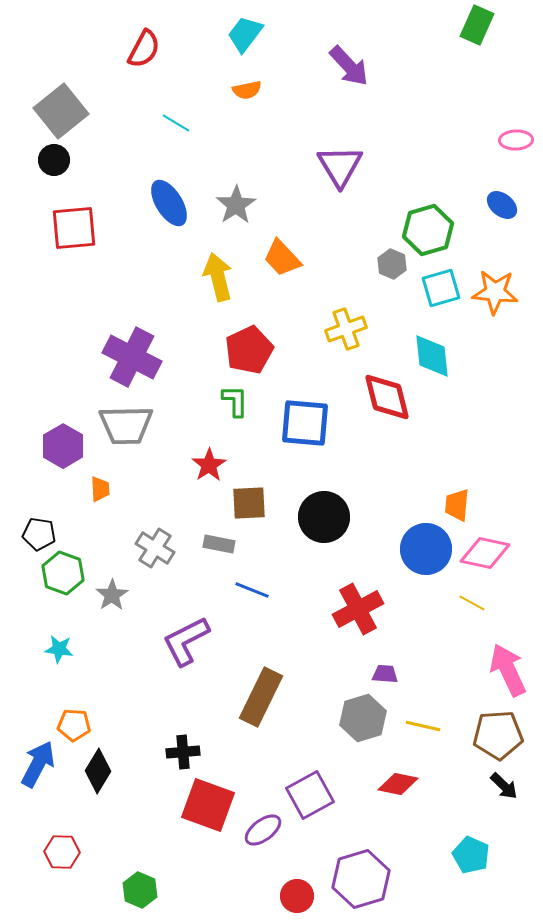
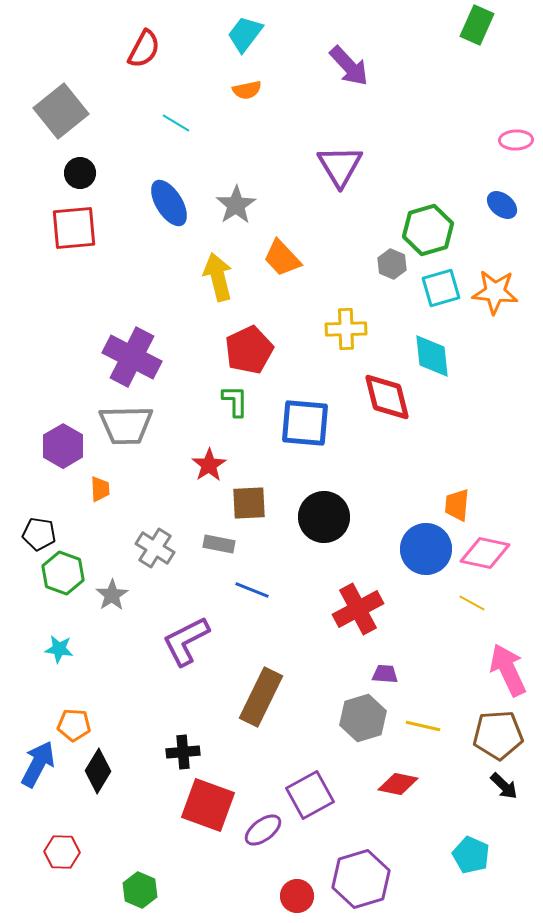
black circle at (54, 160): moved 26 px right, 13 px down
yellow cross at (346, 329): rotated 18 degrees clockwise
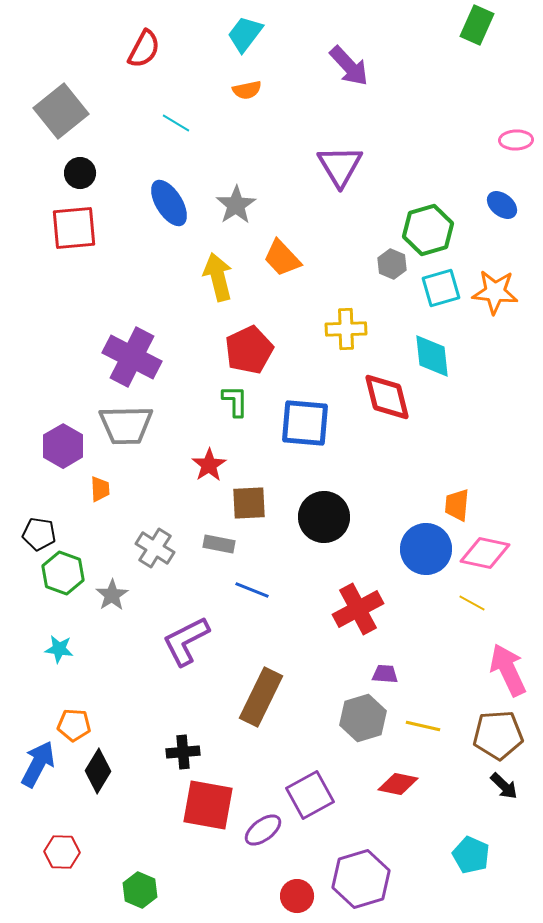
red square at (208, 805): rotated 10 degrees counterclockwise
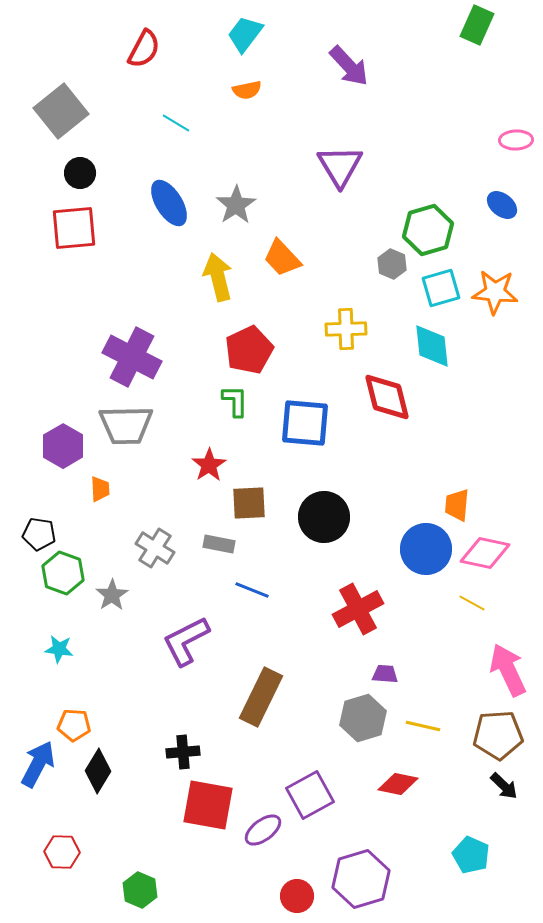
cyan diamond at (432, 356): moved 10 px up
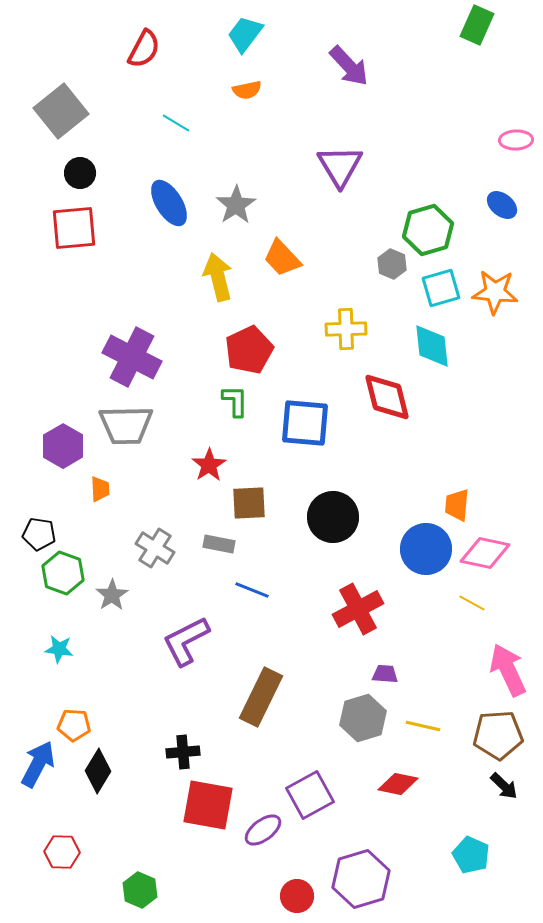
black circle at (324, 517): moved 9 px right
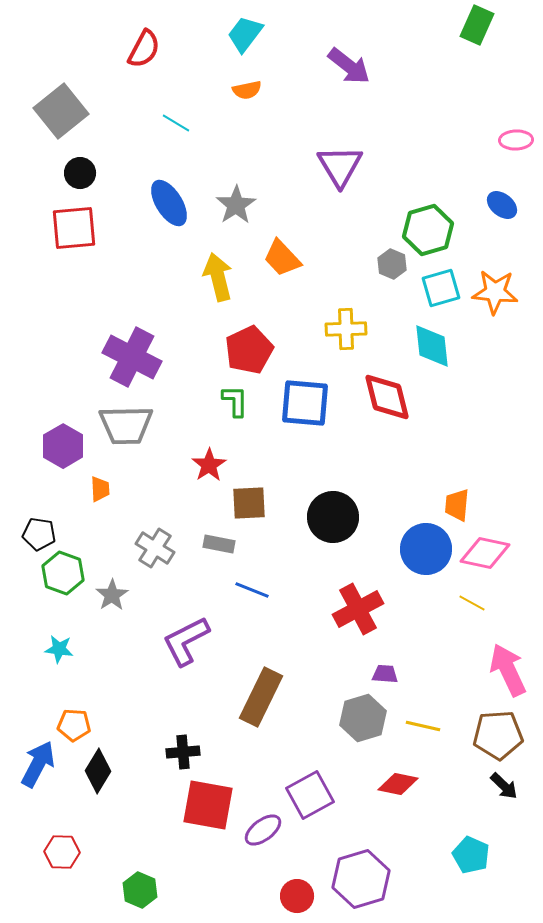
purple arrow at (349, 66): rotated 9 degrees counterclockwise
blue square at (305, 423): moved 20 px up
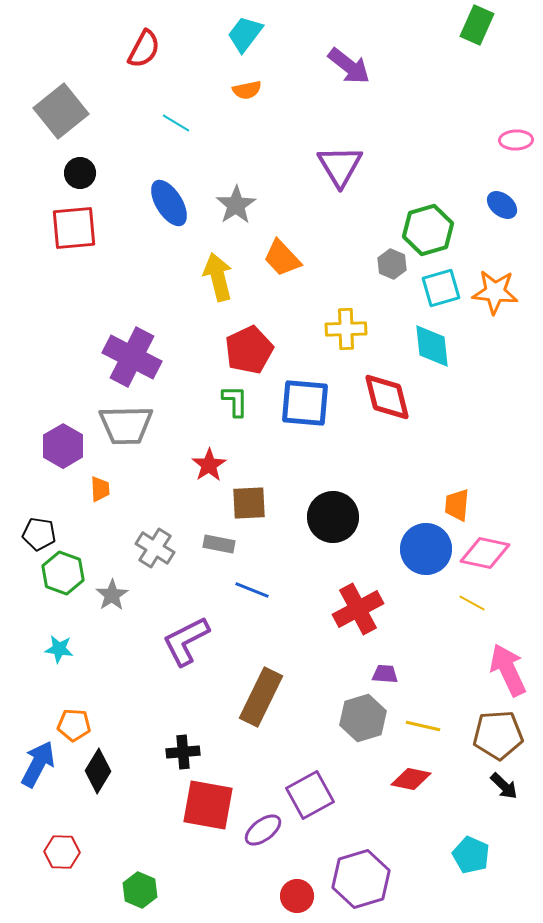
red diamond at (398, 784): moved 13 px right, 5 px up
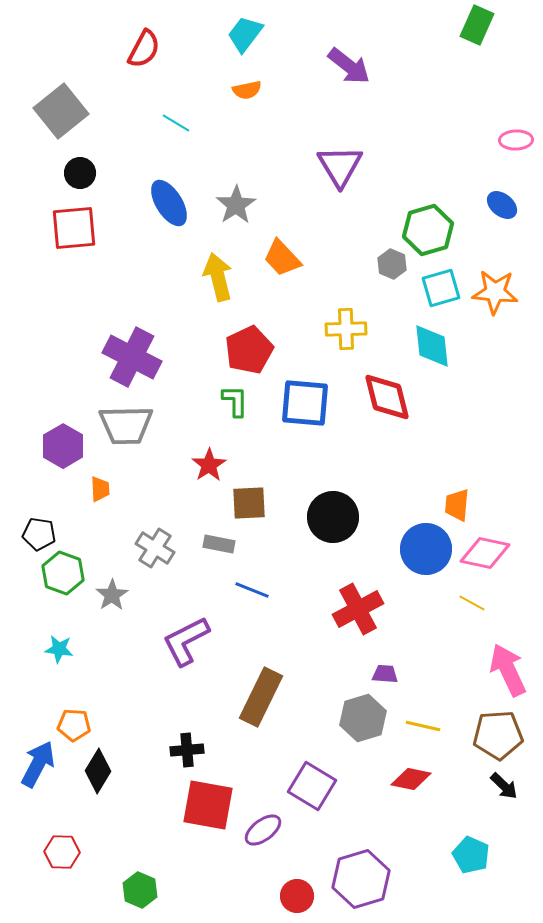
black cross at (183, 752): moved 4 px right, 2 px up
purple square at (310, 795): moved 2 px right, 9 px up; rotated 30 degrees counterclockwise
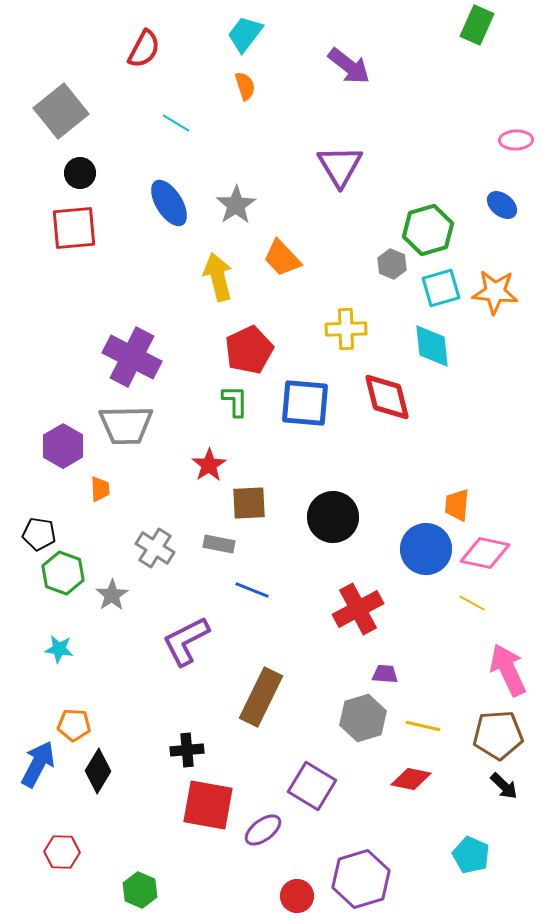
orange semicircle at (247, 90): moved 2 px left, 4 px up; rotated 96 degrees counterclockwise
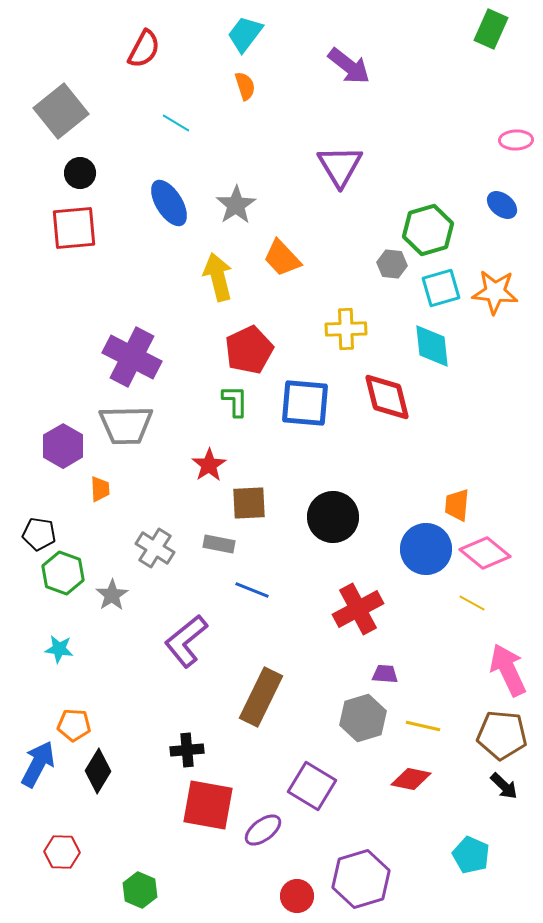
green rectangle at (477, 25): moved 14 px right, 4 px down
gray hexagon at (392, 264): rotated 16 degrees counterclockwise
pink diamond at (485, 553): rotated 27 degrees clockwise
purple L-shape at (186, 641): rotated 12 degrees counterclockwise
brown pentagon at (498, 735): moved 4 px right; rotated 9 degrees clockwise
